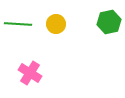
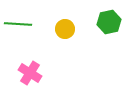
yellow circle: moved 9 px right, 5 px down
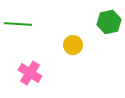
yellow circle: moved 8 px right, 16 px down
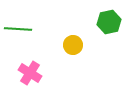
green line: moved 5 px down
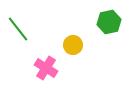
green line: rotated 48 degrees clockwise
pink cross: moved 16 px right, 5 px up
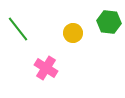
green hexagon: rotated 20 degrees clockwise
yellow circle: moved 12 px up
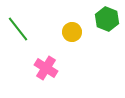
green hexagon: moved 2 px left, 3 px up; rotated 15 degrees clockwise
yellow circle: moved 1 px left, 1 px up
